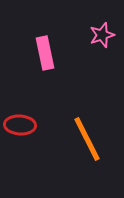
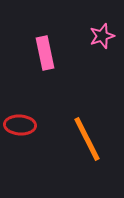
pink star: moved 1 px down
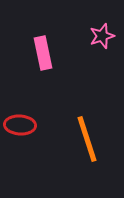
pink rectangle: moved 2 px left
orange line: rotated 9 degrees clockwise
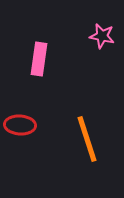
pink star: rotated 30 degrees clockwise
pink rectangle: moved 4 px left, 6 px down; rotated 20 degrees clockwise
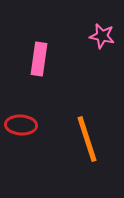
red ellipse: moved 1 px right
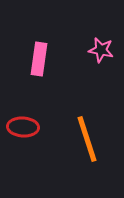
pink star: moved 1 px left, 14 px down
red ellipse: moved 2 px right, 2 px down
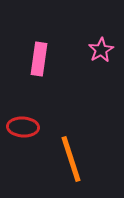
pink star: rotated 30 degrees clockwise
orange line: moved 16 px left, 20 px down
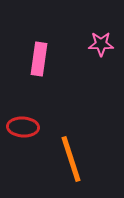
pink star: moved 6 px up; rotated 30 degrees clockwise
